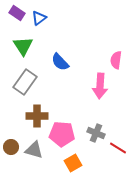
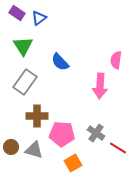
gray cross: rotated 12 degrees clockwise
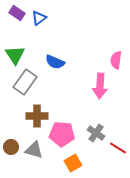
green triangle: moved 8 px left, 9 px down
blue semicircle: moved 5 px left; rotated 24 degrees counterclockwise
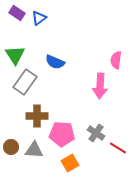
gray triangle: rotated 12 degrees counterclockwise
orange square: moved 3 px left
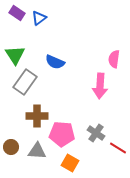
pink semicircle: moved 2 px left, 1 px up
gray triangle: moved 3 px right, 1 px down
orange square: rotated 30 degrees counterclockwise
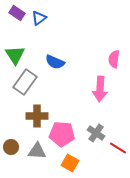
pink arrow: moved 3 px down
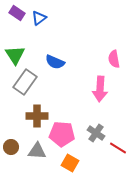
pink semicircle: rotated 18 degrees counterclockwise
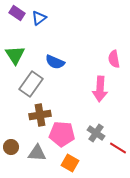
gray rectangle: moved 6 px right, 2 px down
brown cross: moved 3 px right, 1 px up; rotated 10 degrees counterclockwise
gray triangle: moved 2 px down
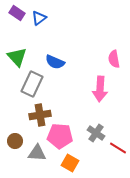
green triangle: moved 2 px right, 2 px down; rotated 10 degrees counterclockwise
gray rectangle: moved 1 px right; rotated 10 degrees counterclockwise
pink pentagon: moved 2 px left, 2 px down
brown circle: moved 4 px right, 6 px up
